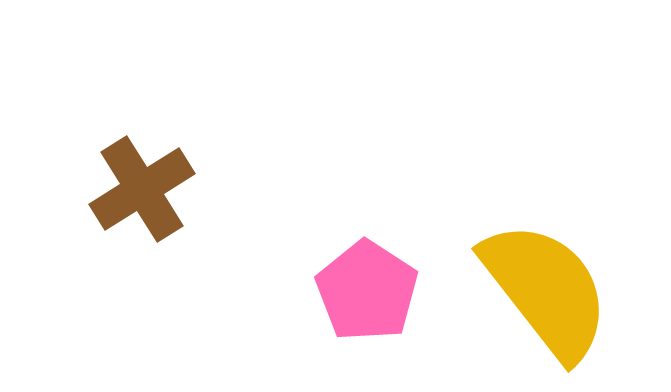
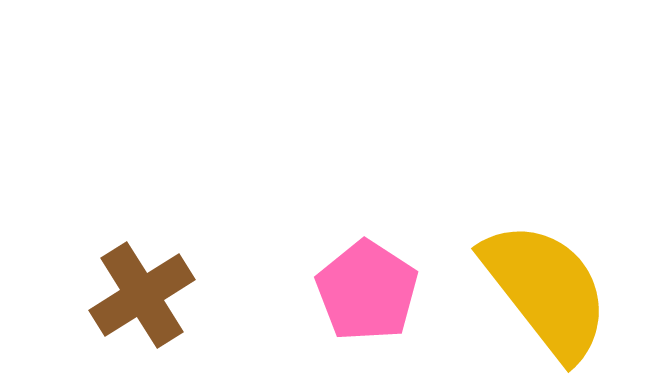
brown cross: moved 106 px down
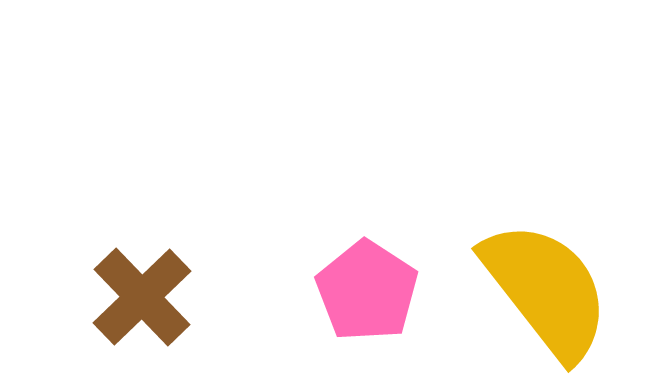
brown cross: moved 2 px down; rotated 12 degrees counterclockwise
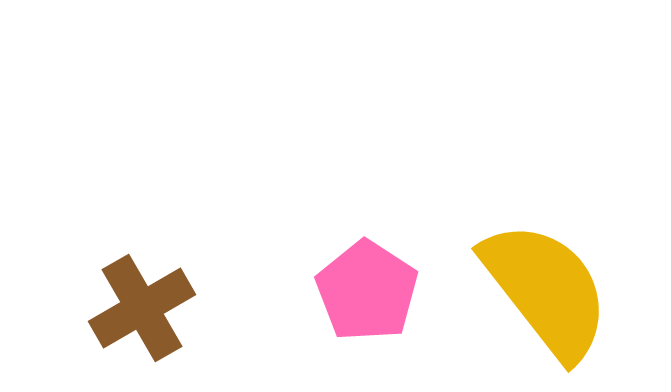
brown cross: moved 11 px down; rotated 14 degrees clockwise
